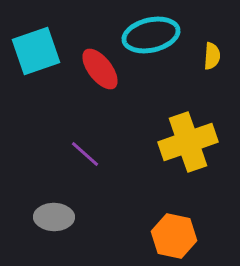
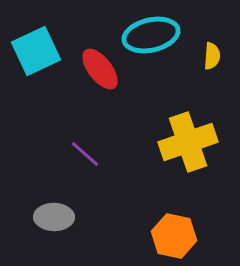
cyan square: rotated 6 degrees counterclockwise
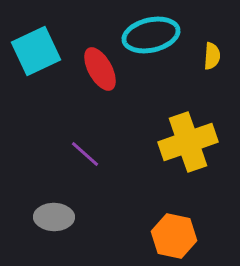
red ellipse: rotated 9 degrees clockwise
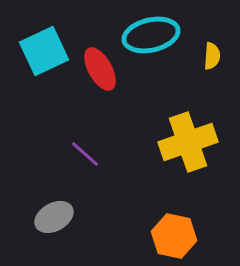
cyan square: moved 8 px right
gray ellipse: rotated 30 degrees counterclockwise
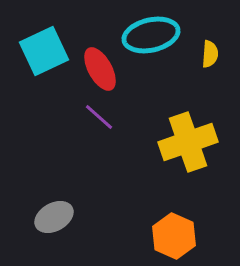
yellow semicircle: moved 2 px left, 2 px up
purple line: moved 14 px right, 37 px up
orange hexagon: rotated 12 degrees clockwise
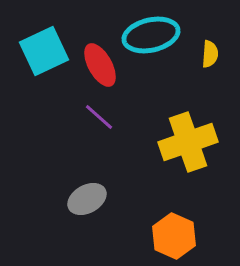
red ellipse: moved 4 px up
gray ellipse: moved 33 px right, 18 px up
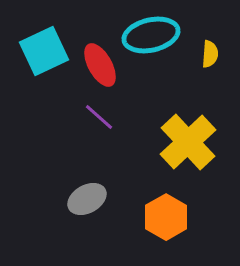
yellow cross: rotated 24 degrees counterclockwise
orange hexagon: moved 8 px left, 19 px up; rotated 6 degrees clockwise
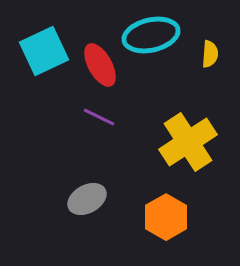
purple line: rotated 16 degrees counterclockwise
yellow cross: rotated 10 degrees clockwise
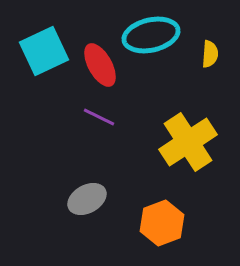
orange hexagon: moved 4 px left, 6 px down; rotated 9 degrees clockwise
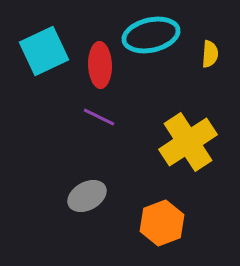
red ellipse: rotated 27 degrees clockwise
gray ellipse: moved 3 px up
